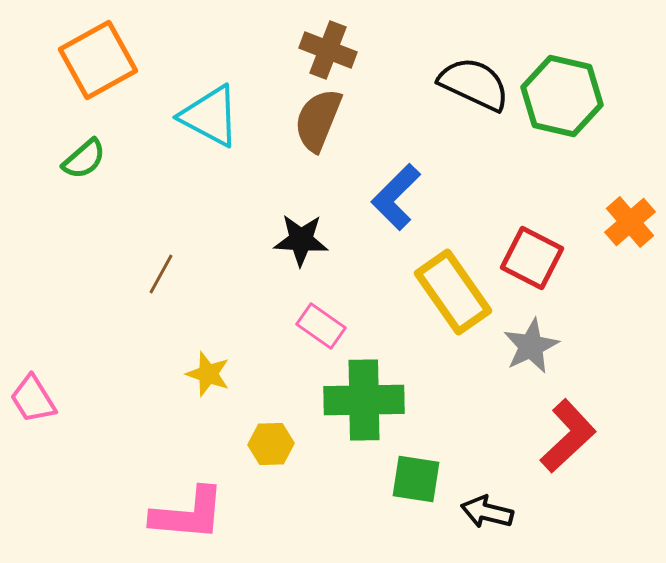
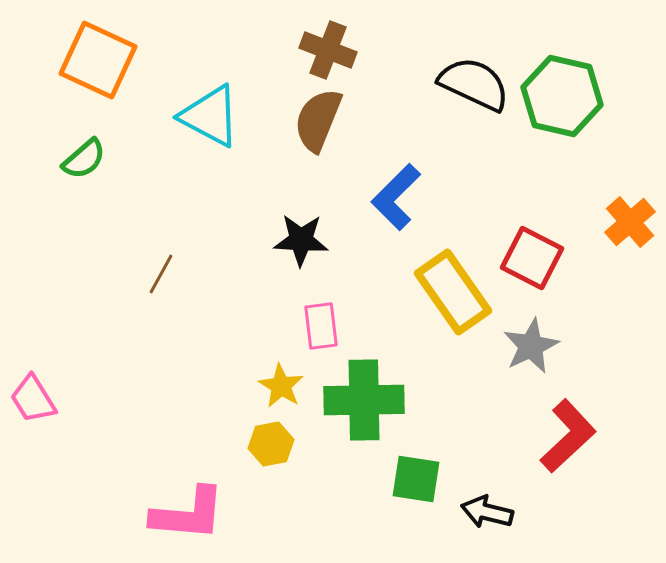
orange square: rotated 36 degrees counterclockwise
pink rectangle: rotated 48 degrees clockwise
yellow star: moved 73 px right, 12 px down; rotated 12 degrees clockwise
yellow hexagon: rotated 9 degrees counterclockwise
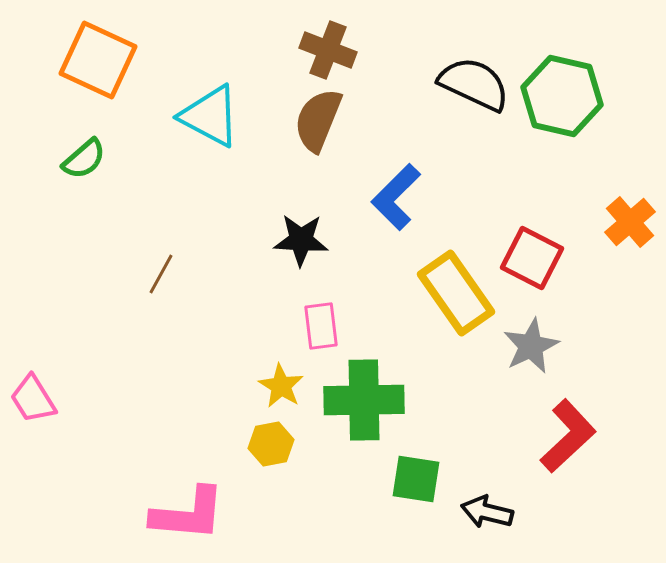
yellow rectangle: moved 3 px right, 1 px down
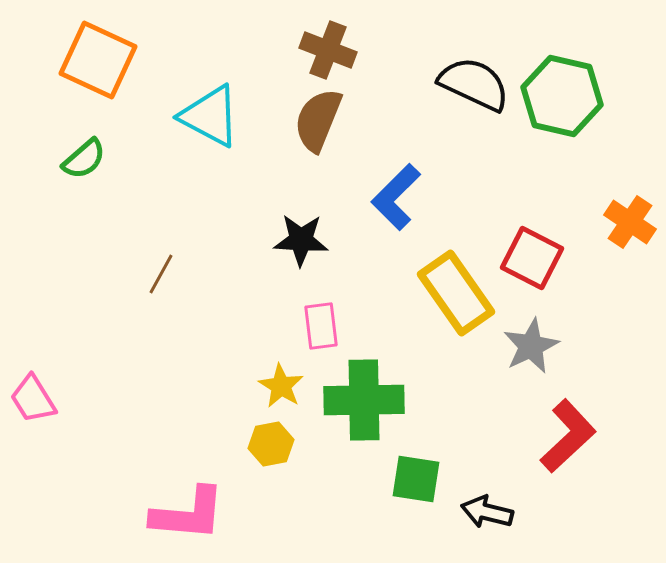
orange cross: rotated 15 degrees counterclockwise
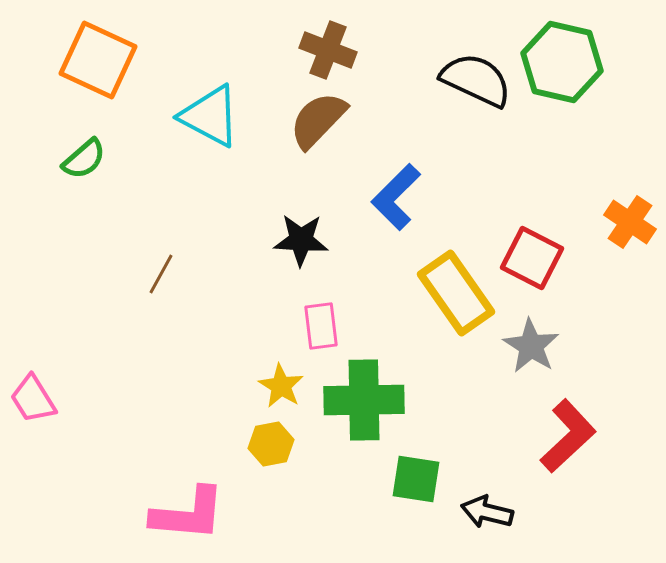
black semicircle: moved 2 px right, 4 px up
green hexagon: moved 34 px up
brown semicircle: rotated 22 degrees clockwise
gray star: rotated 14 degrees counterclockwise
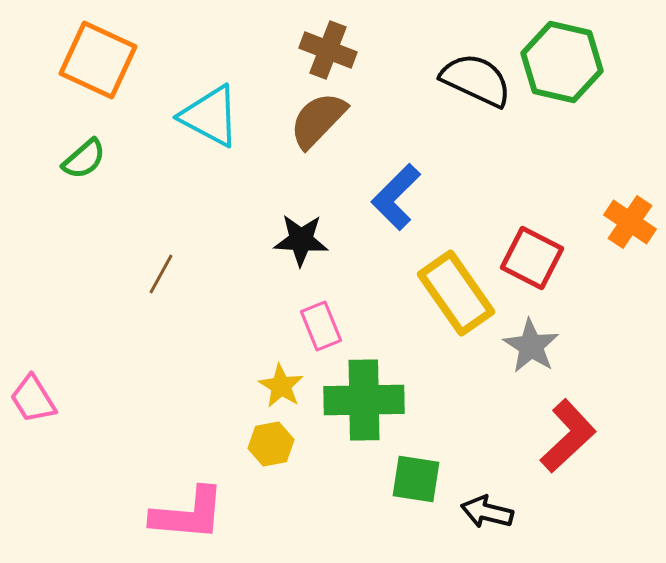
pink rectangle: rotated 15 degrees counterclockwise
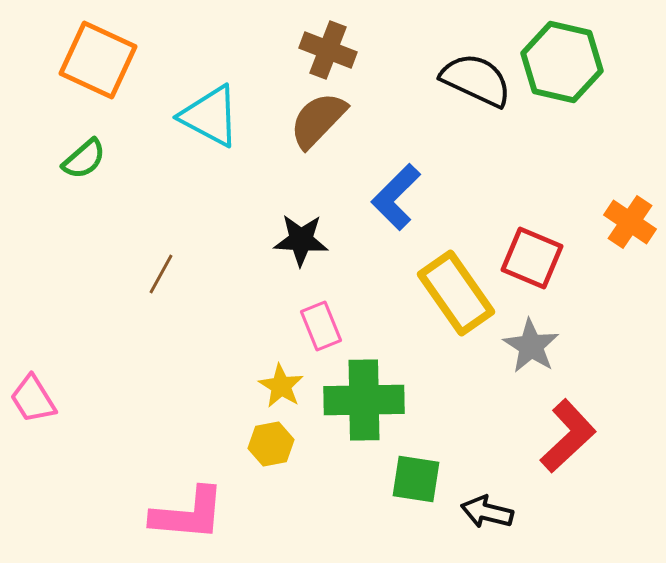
red square: rotated 4 degrees counterclockwise
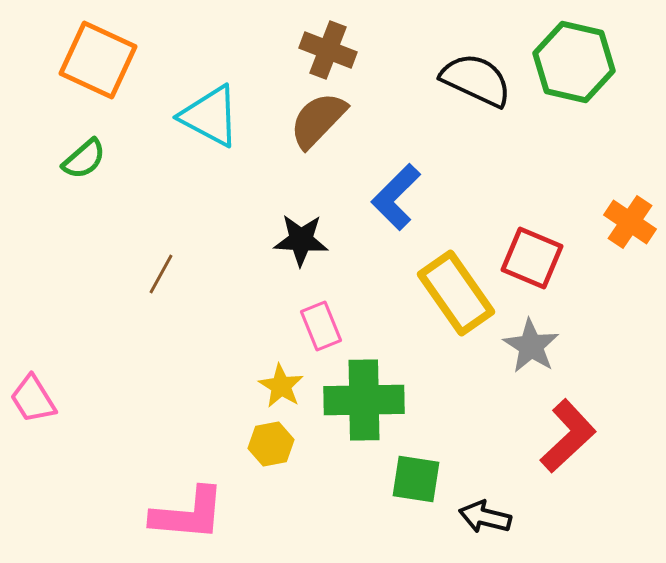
green hexagon: moved 12 px right
black arrow: moved 2 px left, 5 px down
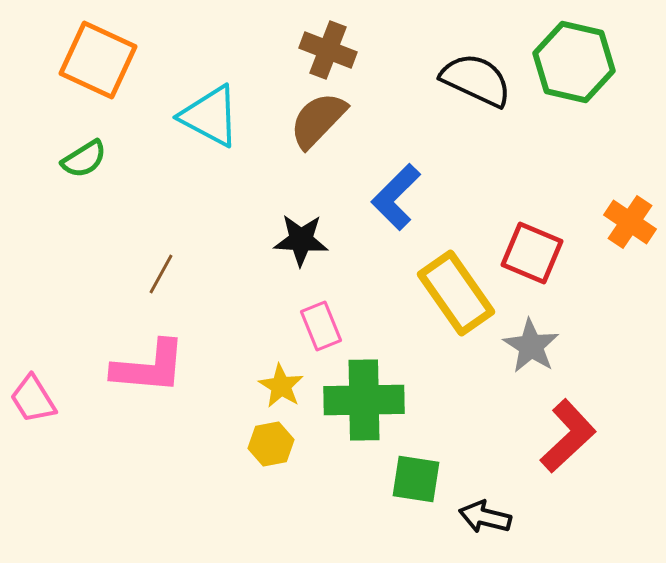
green semicircle: rotated 9 degrees clockwise
red square: moved 5 px up
pink L-shape: moved 39 px left, 147 px up
